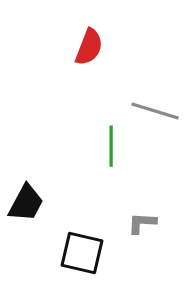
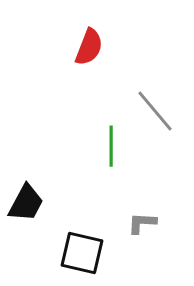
gray line: rotated 33 degrees clockwise
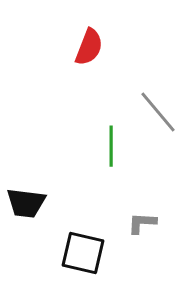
gray line: moved 3 px right, 1 px down
black trapezoid: rotated 69 degrees clockwise
black square: moved 1 px right
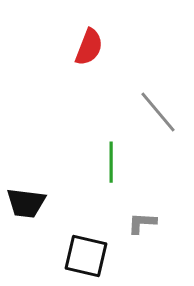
green line: moved 16 px down
black square: moved 3 px right, 3 px down
